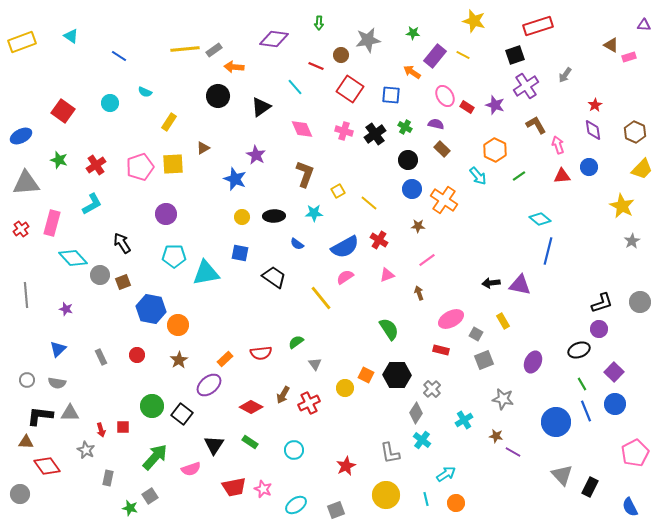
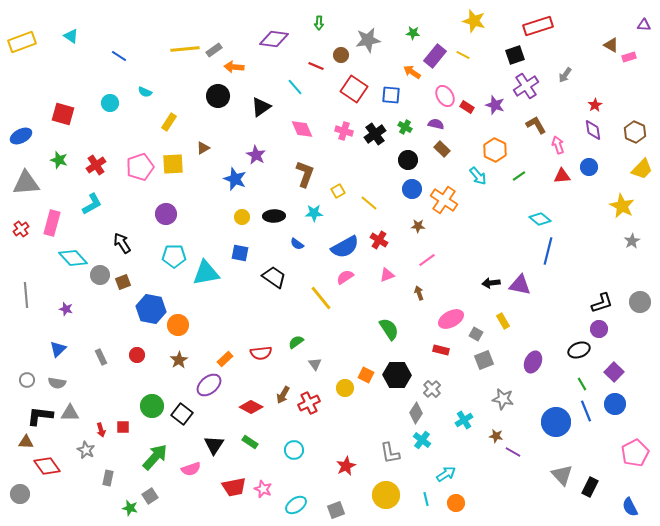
red square at (350, 89): moved 4 px right
red square at (63, 111): moved 3 px down; rotated 20 degrees counterclockwise
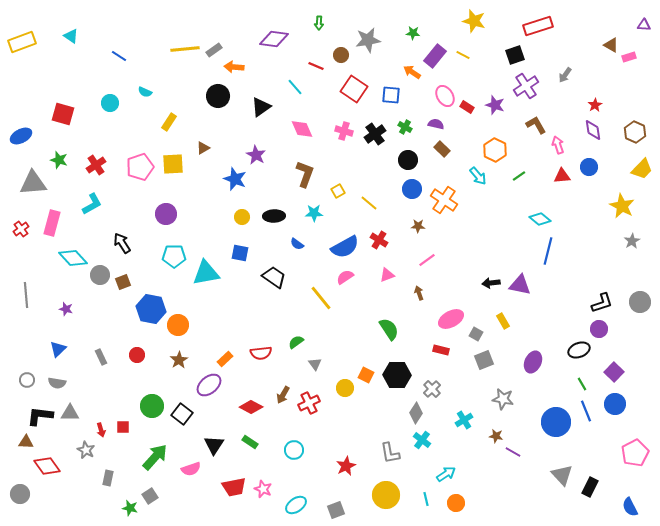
gray triangle at (26, 183): moved 7 px right
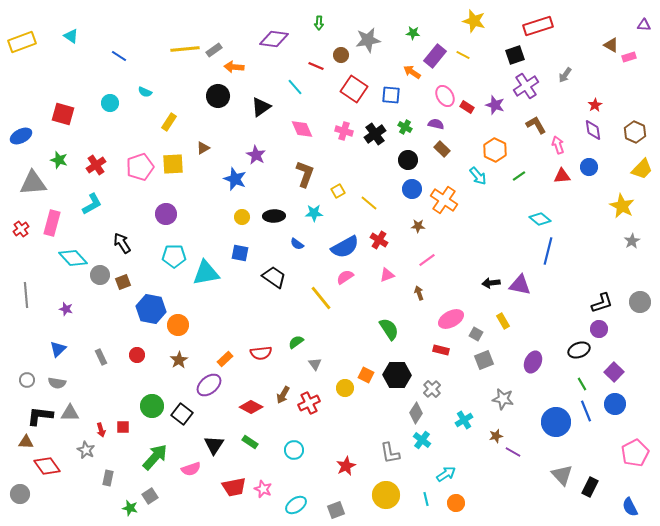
brown star at (496, 436): rotated 24 degrees counterclockwise
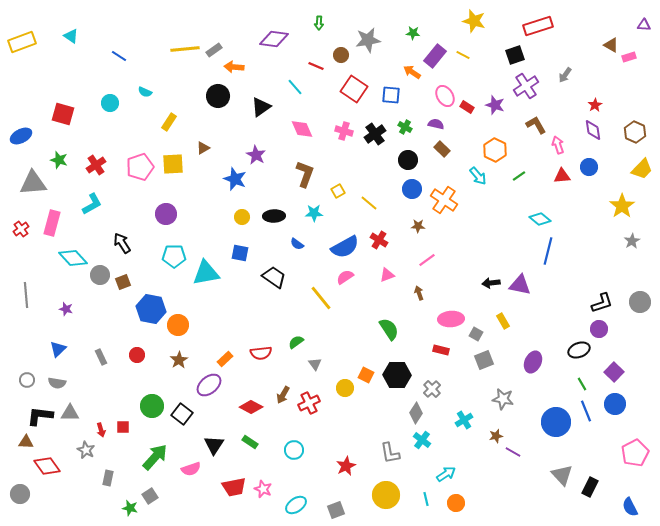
yellow star at (622, 206): rotated 10 degrees clockwise
pink ellipse at (451, 319): rotated 25 degrees clockwise
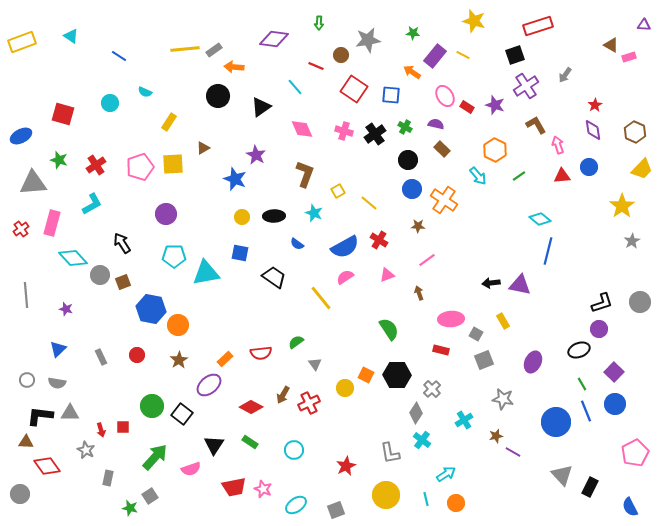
cyan star at (314, 213): rotated 24 degrees clockwise
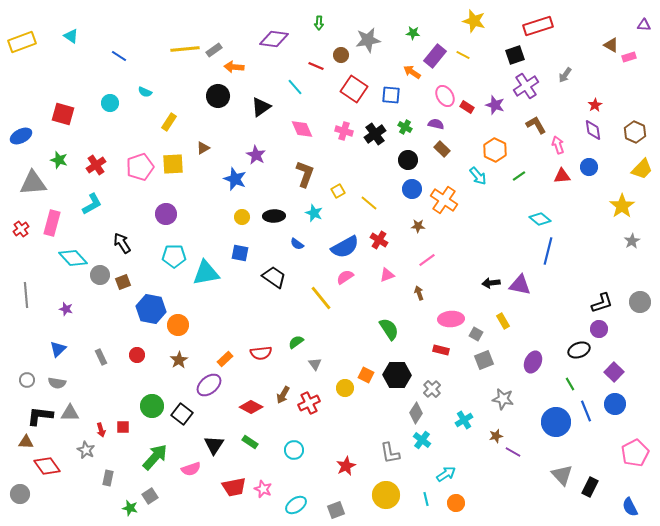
green line at (582, 384): moved 12 px left
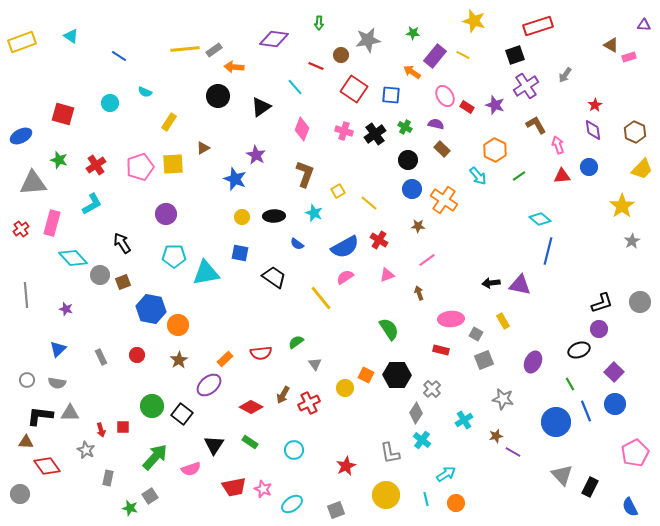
pink diamond at (302, 129): rotated 45 degrees clockwise
cyan ellipse at (296, 505): moved 4 px left, 1 px up
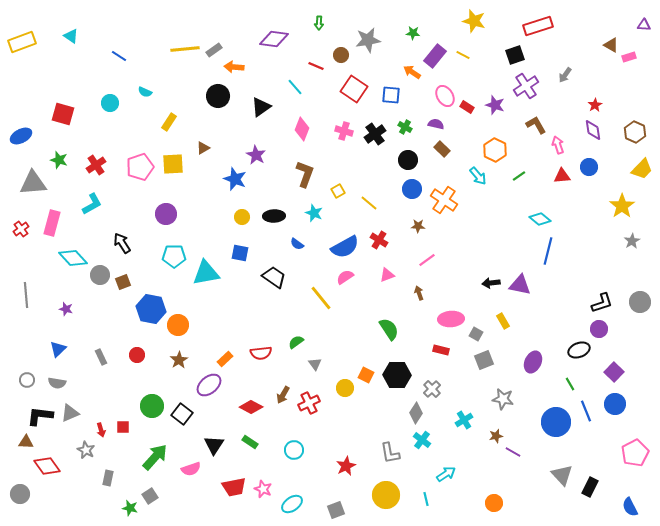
gray triangle at (70, 413): rotated 24 degrees counterclockwise
orange circle at (456, 503): moved 38 px right
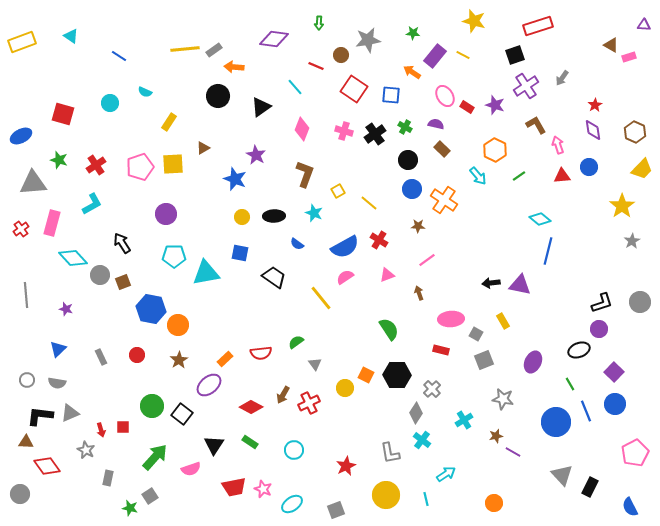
gray arrow at (565, 75): moved 3 px left, 3 px down
